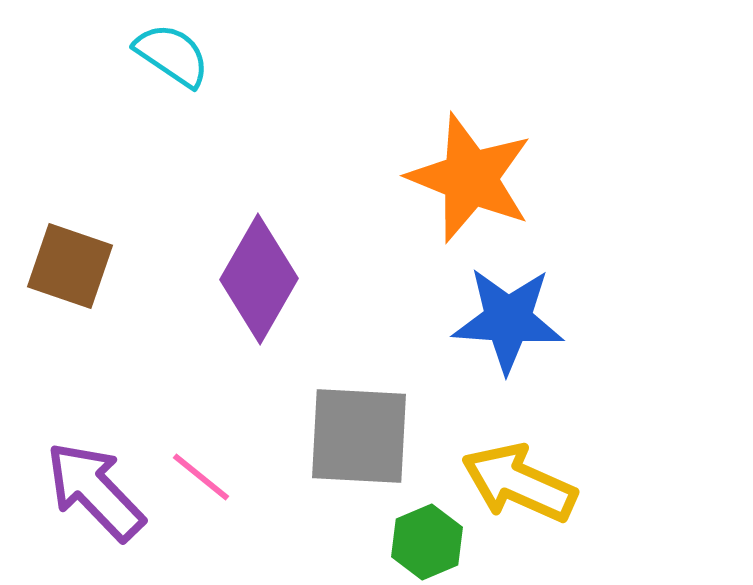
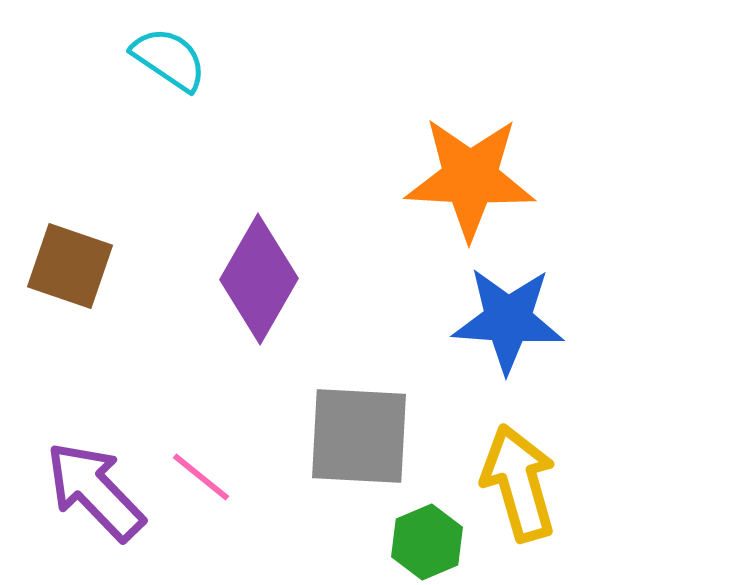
cyan semicircle: moved 3 px left, 4 px down
orange star: rotated 19 degrees counterclockwise
yellow arrow: rotated 50 degrees clockwise
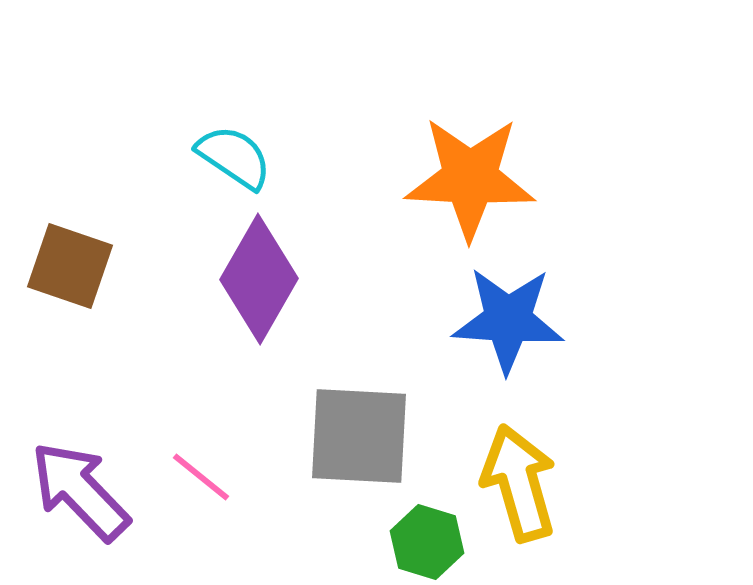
cyan semicircle: moved 65 px right, 98 px down
purple arrow: moved 15 px left
green hexagon: rotated 20 degrees counterclockwise
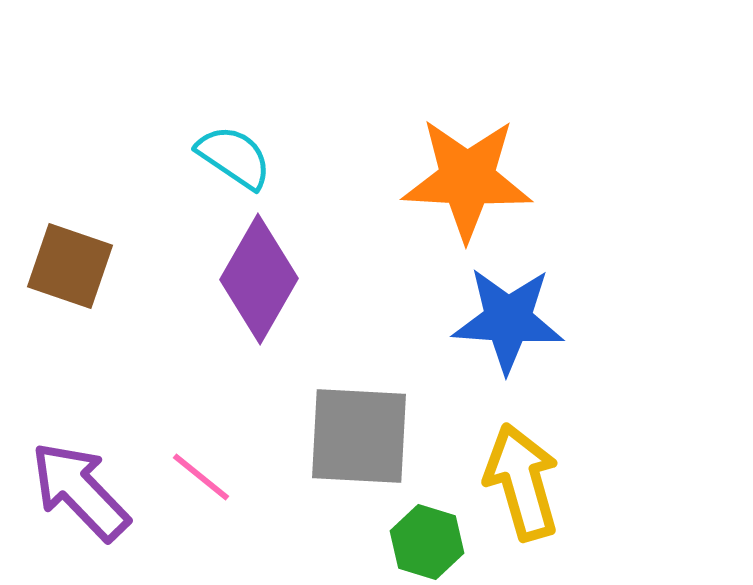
orange star: moved 3 px left, 1 px down
yellow arrow: moved 3 px right, 1 px up
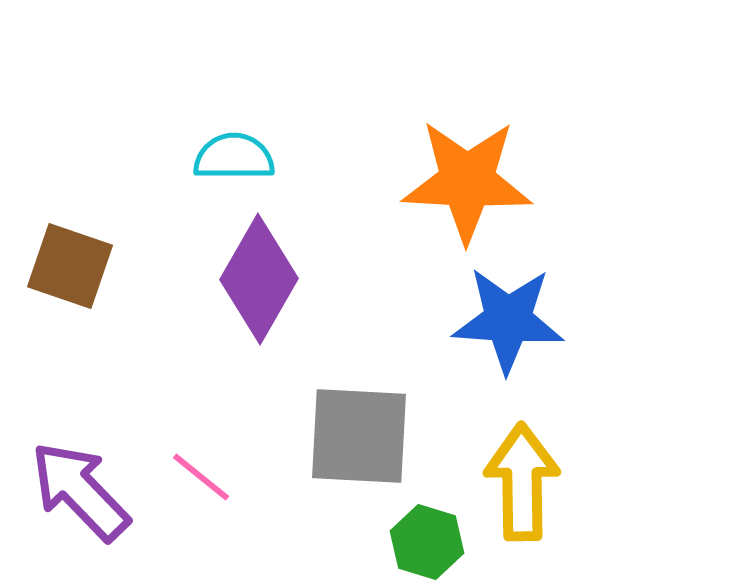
cyan semicircle: rotated 34 degrees counterclockwise
orange star: moved 2 px down
yellow arrow: rotated 15 degrees clockwise
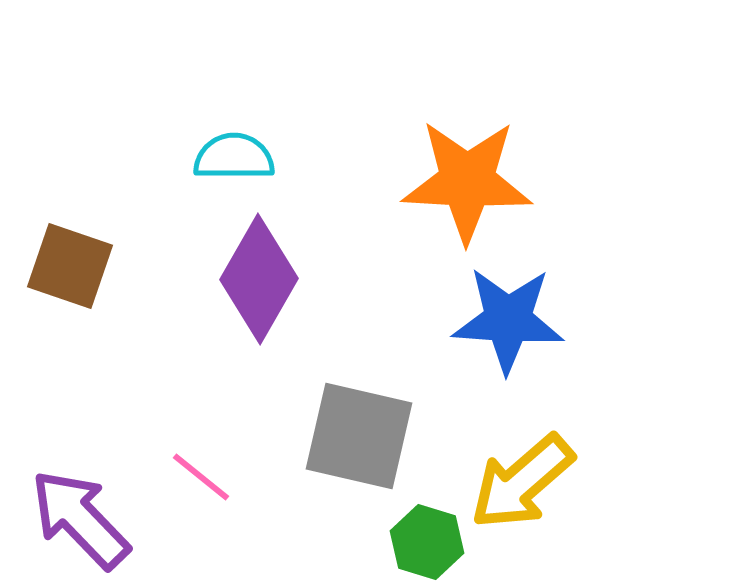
gray square: rotated 10 degrees clockwise
yellow arrow: rotated 130 degrees counterclockwise
purple arrow: moved 28 px down
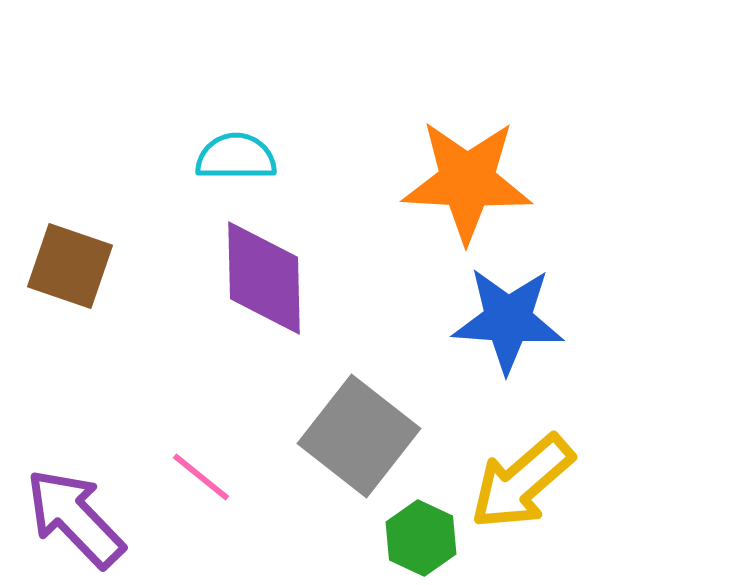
cyan semicircle: moved 2 px right
purple diamond: moved 5 px right, 1 px up; rotated 31 degrees counterclockwise
gray square: rotated 25 degrees clockwise
purple arrow: moved 5 px left, 1 px up
green hexagon: moved 6 px left, 4 px up; rotated 8 degrees clockwise
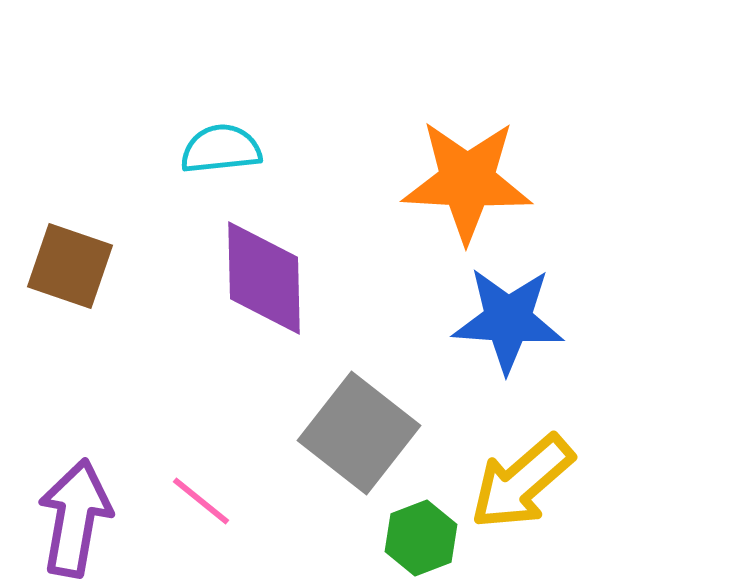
cyan semicircle: moved 15 px left, 8 px up; rotated 6 degrees counterclockwise
gray square: moved 3 px up
pink line: moved 24 px down
purple arrow: rotated 54 degrees clockwise
green hexagon: rotated 14 degrees clockwise
